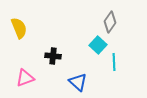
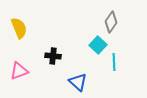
gray diamond: moved 1 px right
pink triangle: moved 6 px left, 7 px up
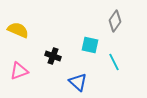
gray diamond: moved 4 px right, 1 px up
yellow semicircle: moved 1 px left, 2 px down; rotated 45 degrees counterclockwise
cyan square: moved 8 px left; rotated 30 degrees counterclockwise
black cross: rotated 14 degrees clockwise
cyan line: rotated 24 degrees counterclockwise
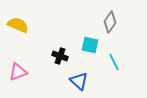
gray diamond: moved 5 px left, 1 px down
yellow semicircle: moved 5 px up
black cross: moved 7 px right
pink triangle: moved 1 px left, 1 px down
blue triangle: moved 1 px right, 1 px up
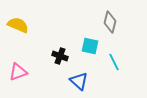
gray diamond: rotated 20 degrees counterclockwise
cyan square: moved 1 px down
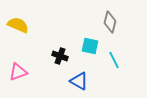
cyan line: moved 2 px up
blue triangle: rotated 12 degrees counterclockwise
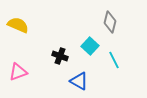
cyan square: rotated 30 degrees clockwise
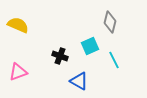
cyan square: rotated 24 degrees clockwise
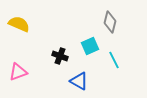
yellow semicircle: moved 1 px right, 1 px up
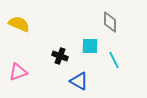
gray diamond: rotated 15 degrees counterclockwise
cyan square: rotated 24 degrees clockwise
